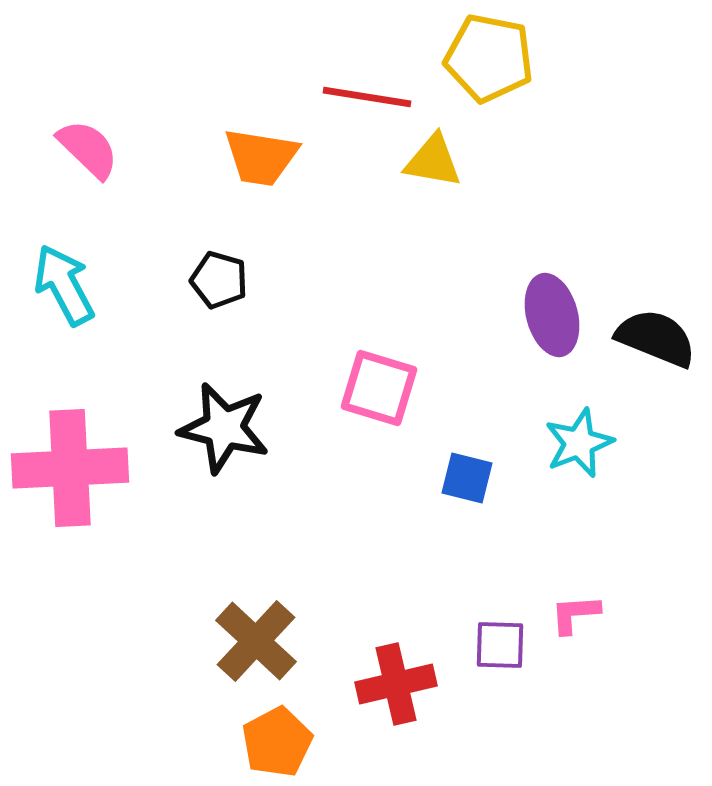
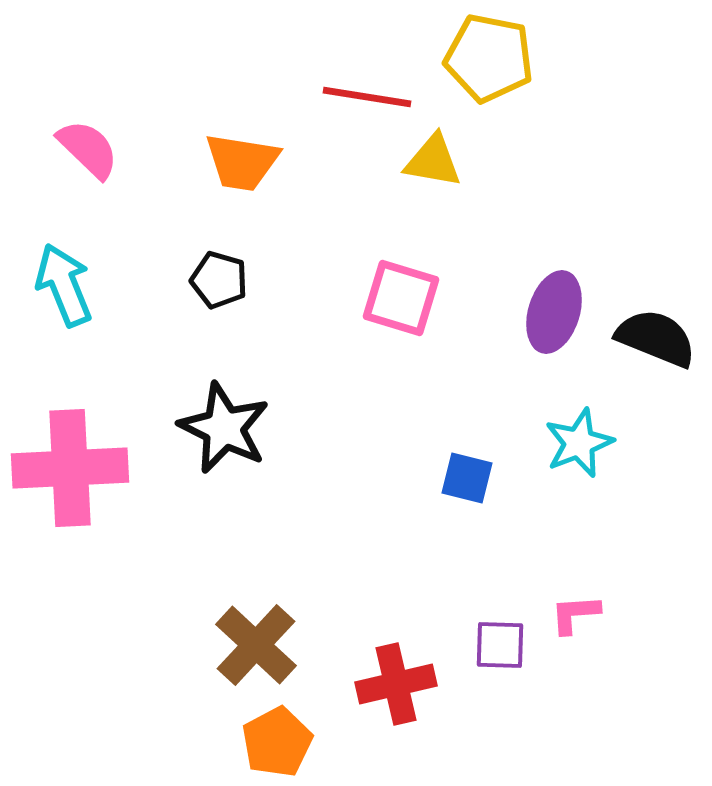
orange trapezoid: moved 19 px left, 5 px down
cyan arrow: rotated 6 degrees clockwise
purple ellipse: moved 2 px right, 3 px up; rotated 32 degrees clockwise
pink square: moved 22 px right, 90 px up
black star: rotated 12 degrees clockwise
brown cross: moved 4 px down
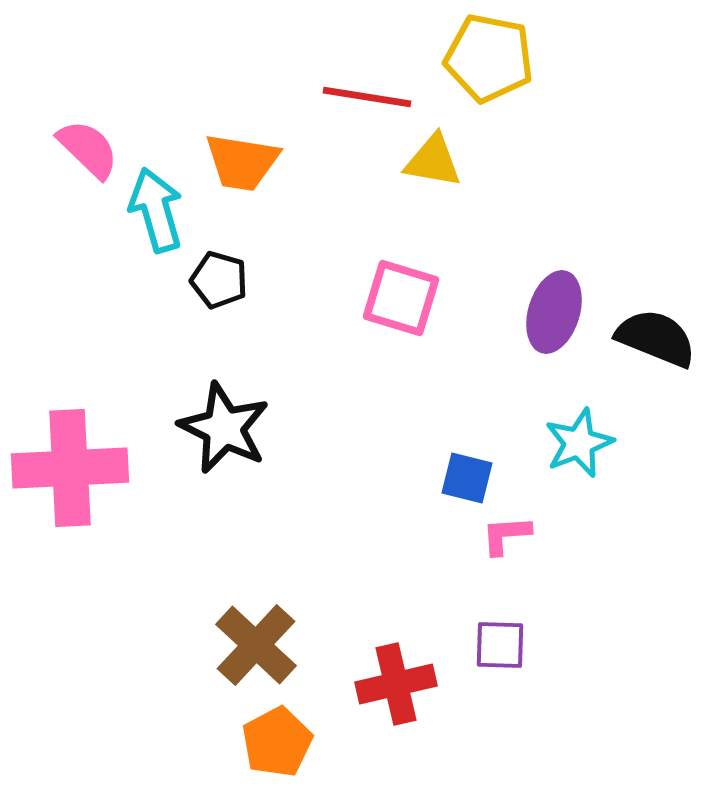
cyan arrow: moved 92 px right, 75 px up; rotated 6 degrees clockwise
pink L-shape: moved 69 px left, 79 px up
